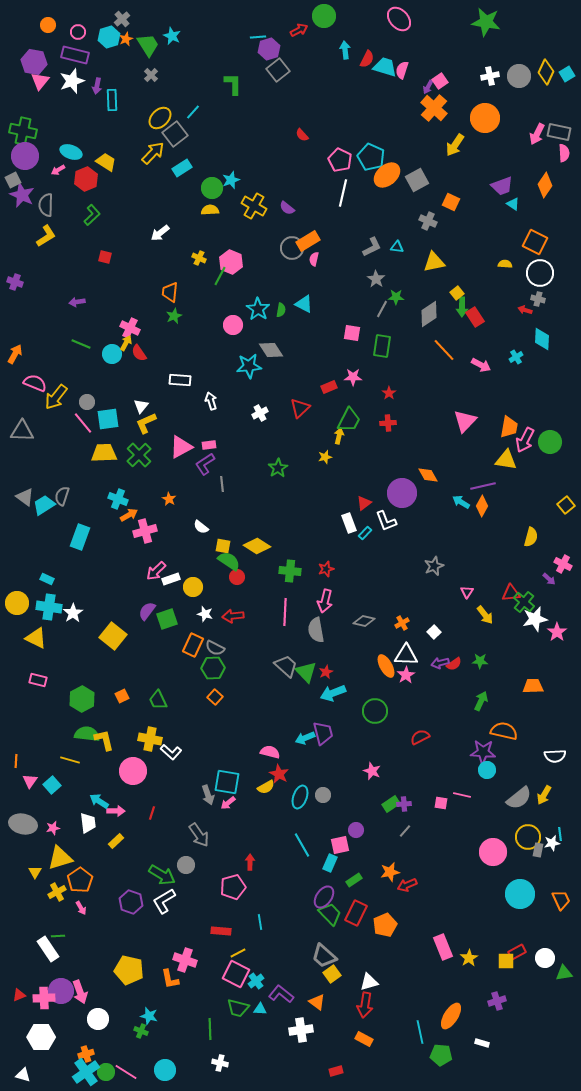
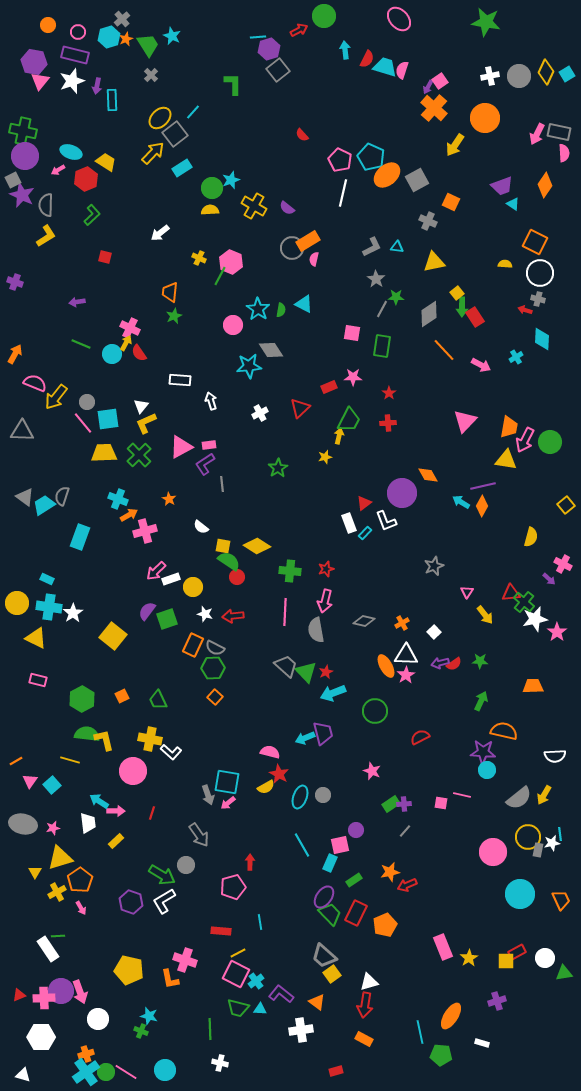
orange line at (16, 761): rotated 56 degrees clockwise
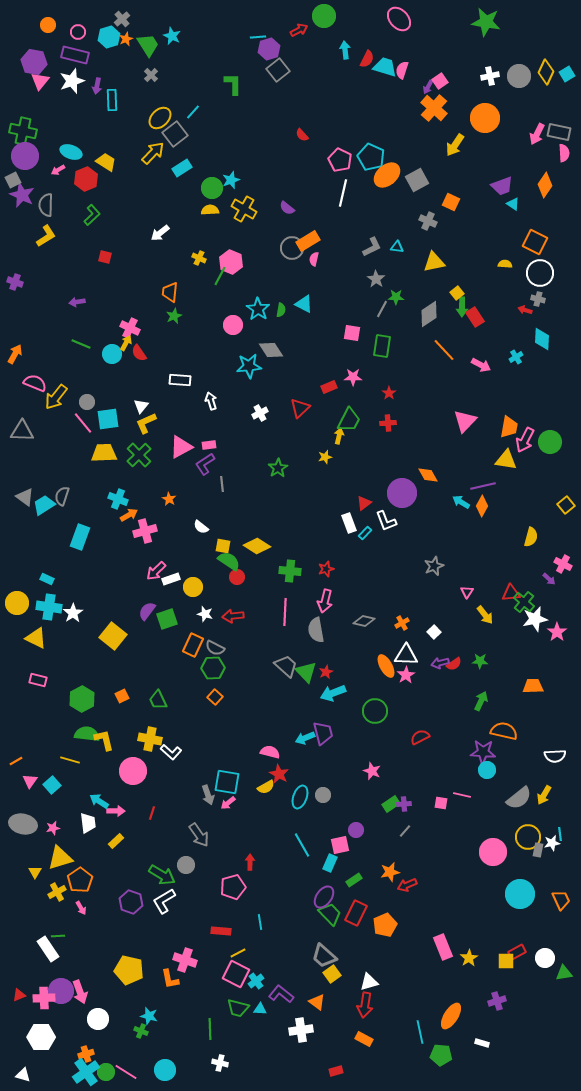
yellow cross at (254, 206): moved 10 px left, 3 px down
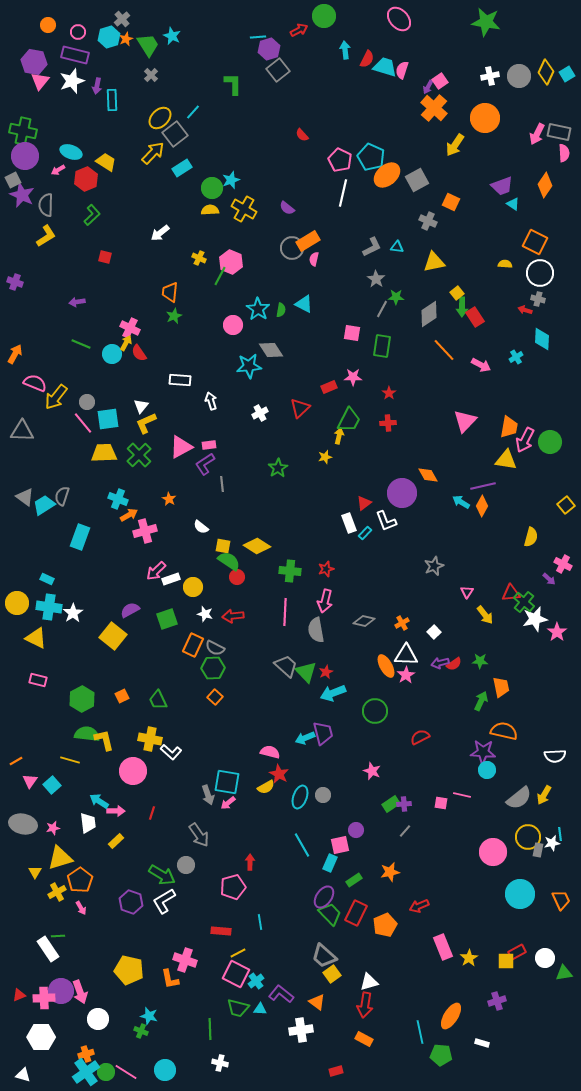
purple semicircle at (147, 611): moved 17 px left, 1 px up; rotated 24 degrees clockwise
orange trapezoid at (533, 686): moved 32 px left, 1 px down; rotated 80 degrees clockwise
red arrow at (407, 885): moved 12 px right, 21 px down
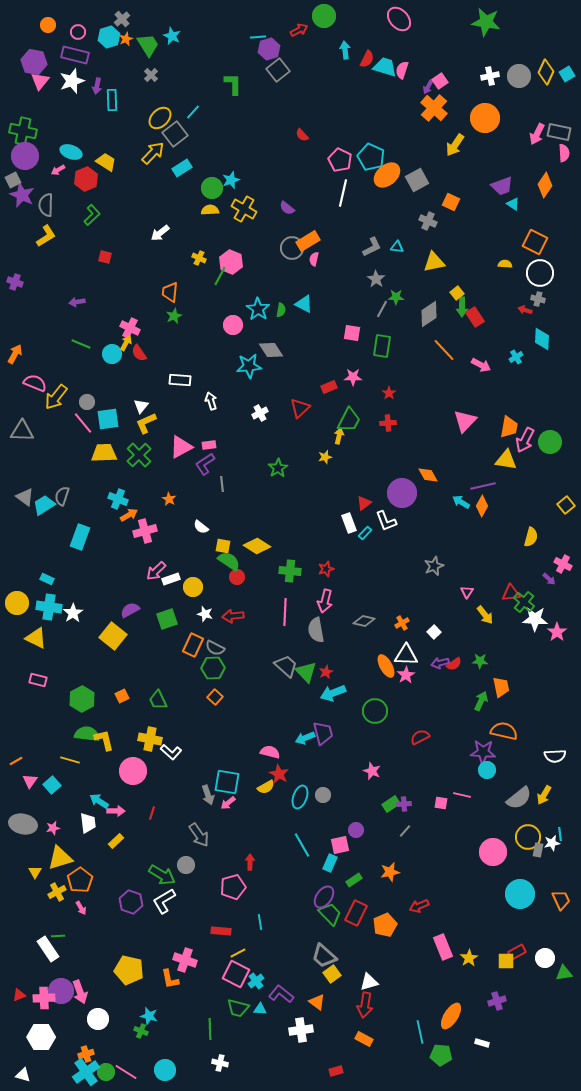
white star at (535, 619): rotated 15 degrees clockwise
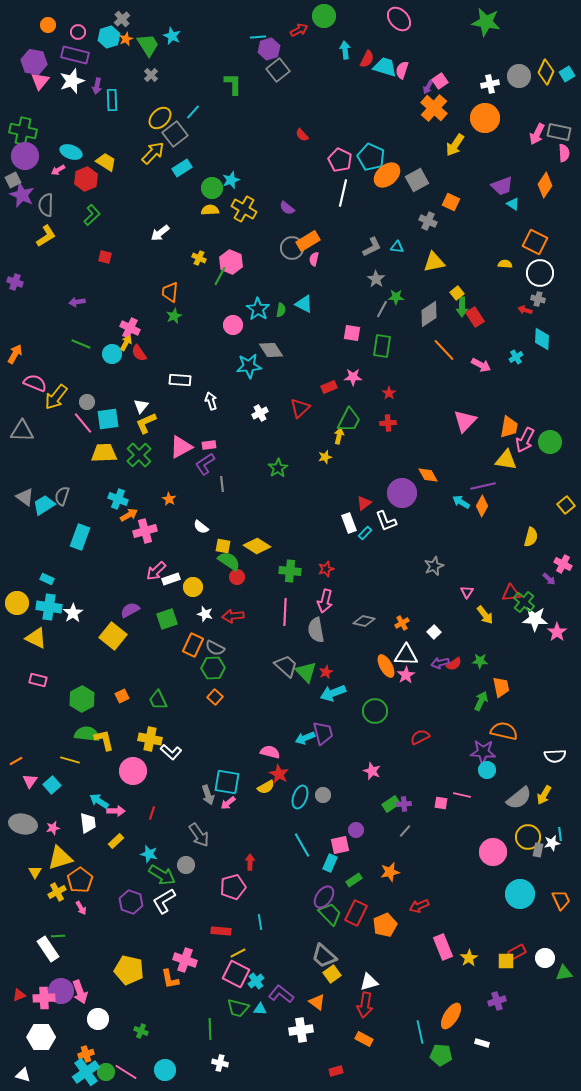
white cross at (490, 76): moved 8 px down
cyan star at (149, 1016): moved 162 px up
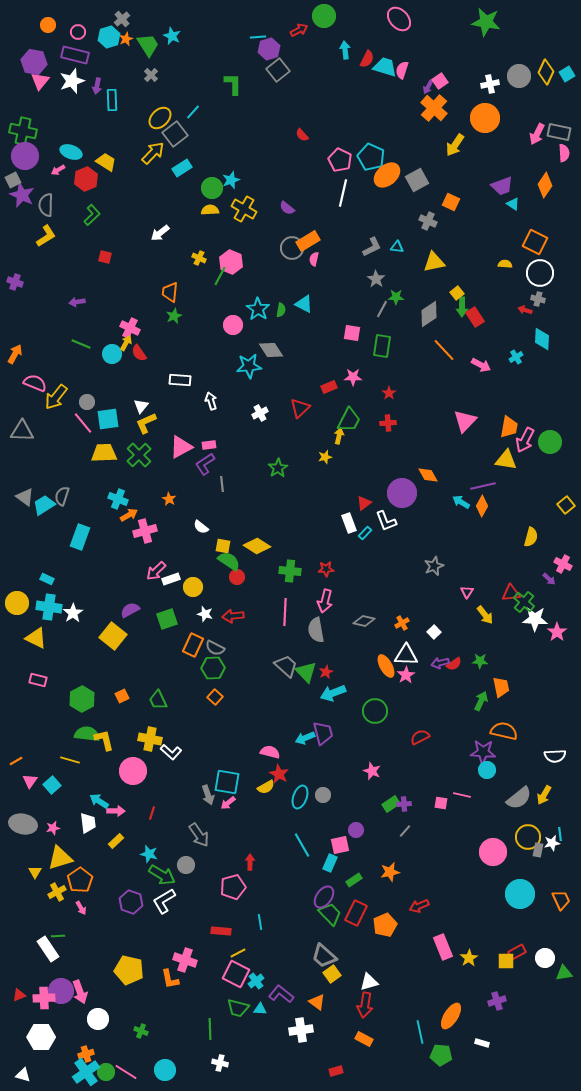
red star at (326, 569): rotated 14 degrees clockwise
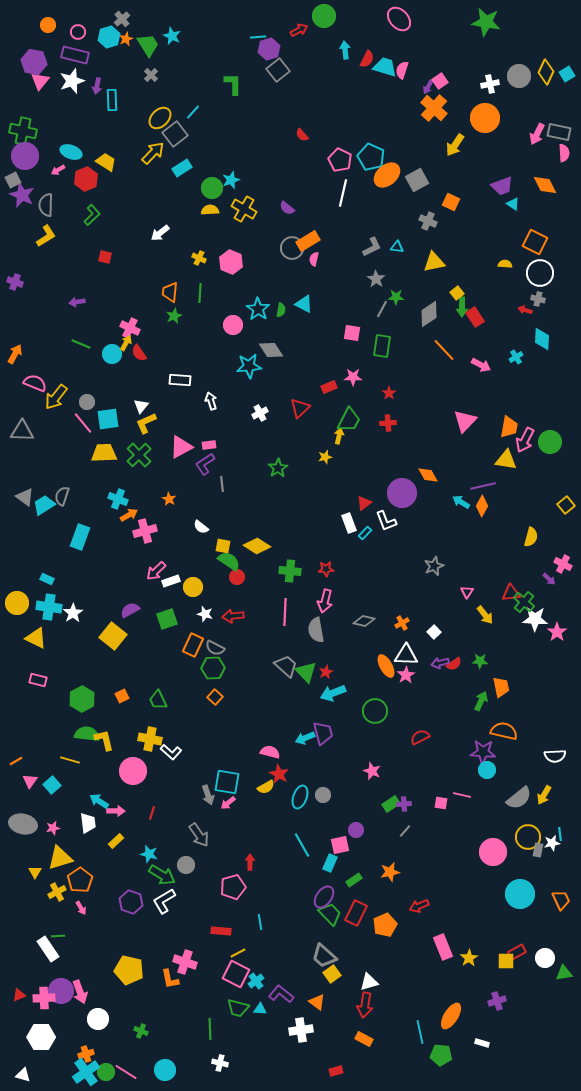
orange diamond at (545, 185): rotated 60 degrees counterclockwise
green line at (220, 276): moved 20 px left, 17 px down; rotated 24 degrees counterclockwise
white rectangle at (171, 579): moved 2 px down
pink cross at (185, 960): moved 2 px down
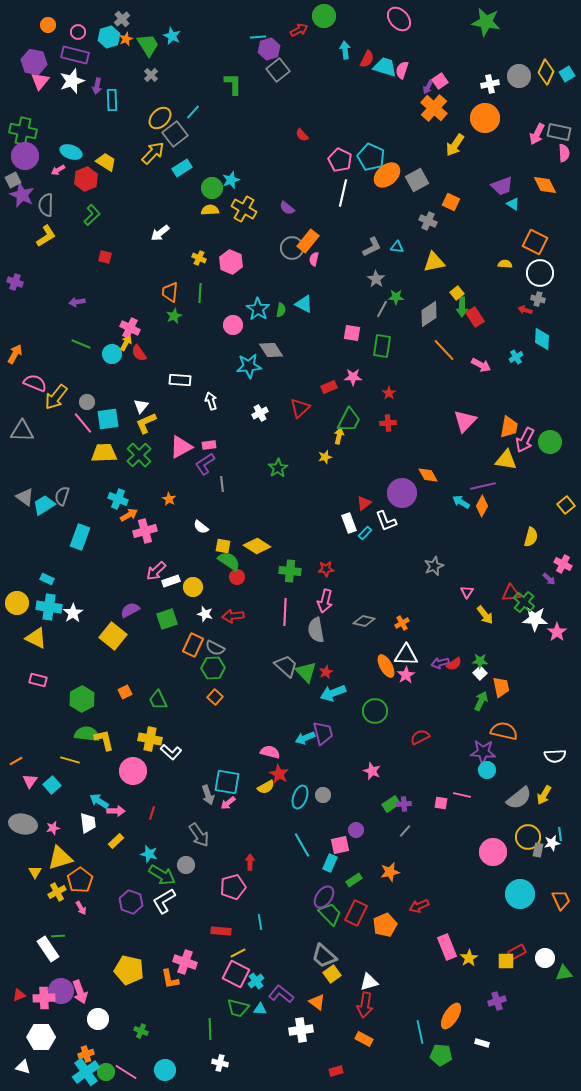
orange rectangle at (308, 241): rotated 20 degrees counterclockwise
white square at (434, 632): moved 46 px right, 41 px down
orange square at (122, 696): moved 3 px right, 4 px up
pink rectangle at (443, 947): moved 4 px right
white triangle at (23, 1075): moved 8 px up
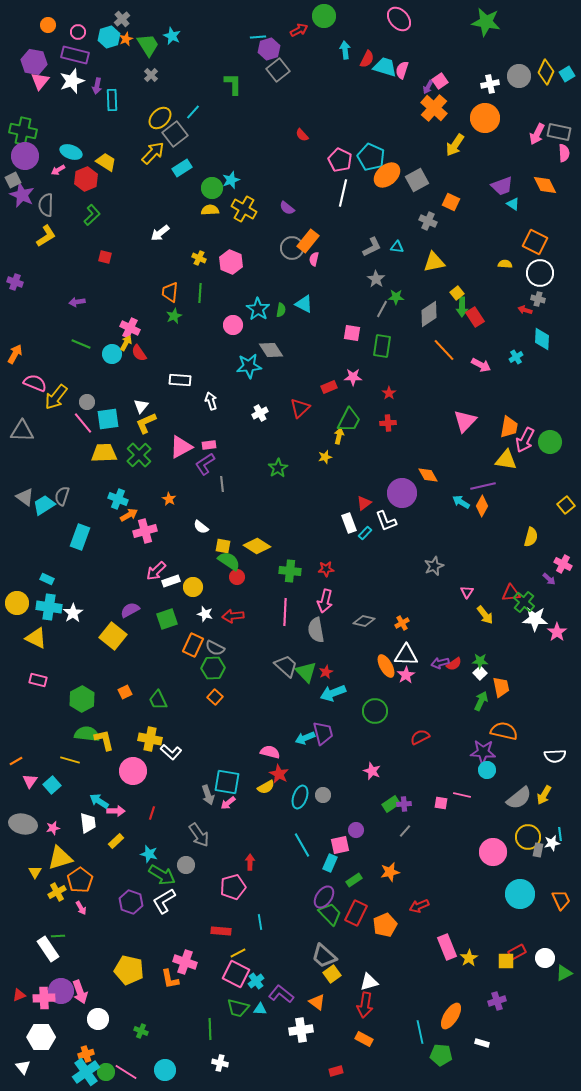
green triangle at (564, 973): rotated 18 degrees counterclockwise
white triangle at (23, 1067): rotated 35 degrees clockwise
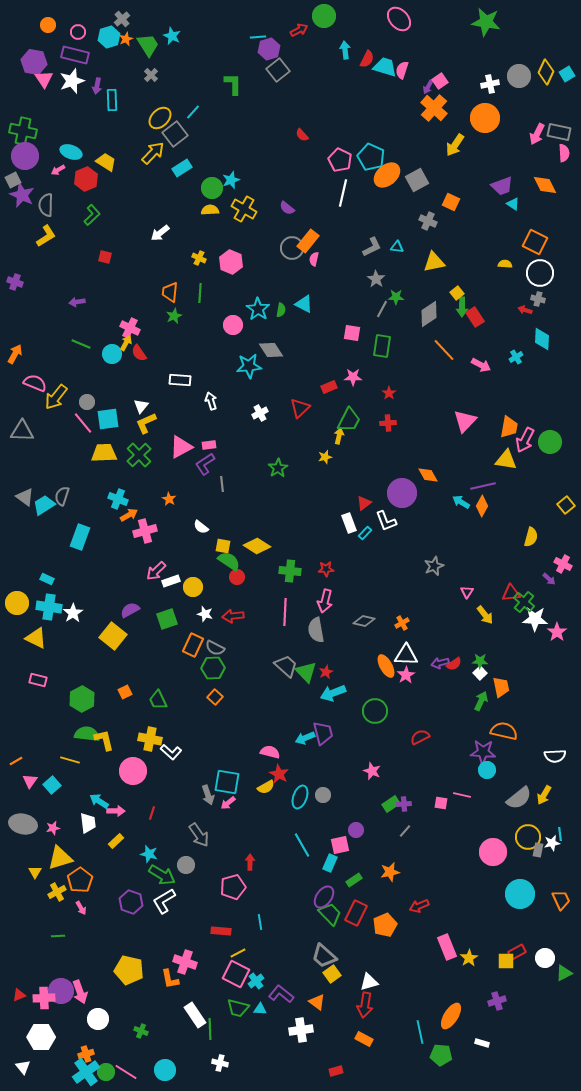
pink triangle at (40, 81): moved 4 px right, 2 px up; rotated 12 degrees counterclockwise
white rectangle at (48, 949): moved 147 px right, 66 px down
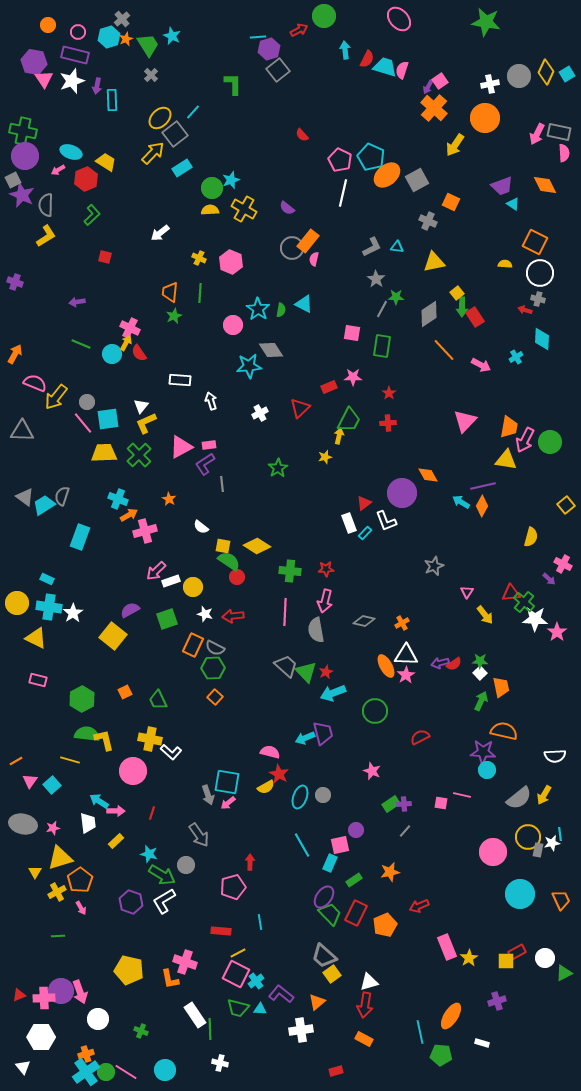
orange triangle at (317, 1002): rotated 42 degrees clockwise
